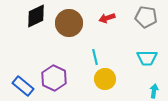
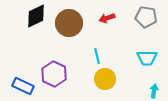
cyan line: moved 2 px right, 1 px up
purple hexagon: moved 4 px up
blue rectangle: rotated 15 degrees counterclockwise
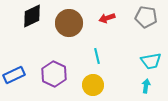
black diamond: moved 4 px left
cyan trapezoid: moved 4 px right, 3 px down; rotated 10 degrees counterclockwise
yellow circle: moved 12 px left, 6 px down
blue rectangle: moved 9 px left, 11 px up; rotated 50 degrees counterclockwise
cyan arrow: moved 8 px left, 5 px up
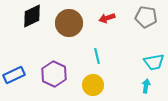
cyan trapezoid: moved 3 px right, 1 px down
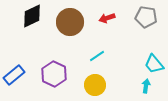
brown circle: moved 1 px right, 1 px up
cyan line: rotated 70 degrees clockwise
cyan trapezoid: moved 2 px down; rotated 60 degrees clockwise
blue rectangle: rotated 15 degrees counterclockwise
yellow circle: moved 2 px right
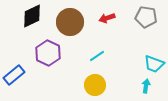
cyan trapezoid: rotated 30 degrees counterclockwise
purple hexagon: moved 6 px left, 21 px up
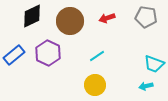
brown circle: moved 1 px up
blue rectangle: moved 20 px up
cyan arrow: rotated 112 degrees counterclockwise
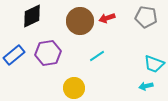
brown circle: moved 10 px right
purple hexagon: rotated 25 degrees clockwise
yellow circle: moved 21 px left, 3 px down
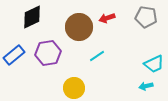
black diamond: moved 1 px down
brown circle: moved 1 px left, 6 px down
cyan trapezoid: rotated 45 degrees counterclockwise
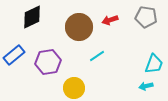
red arrow: moved 3 px right, 2 px down
purple hexagon: moved 9 px down
cyan trapezoid: rotated 45 degrees counterclockwise
